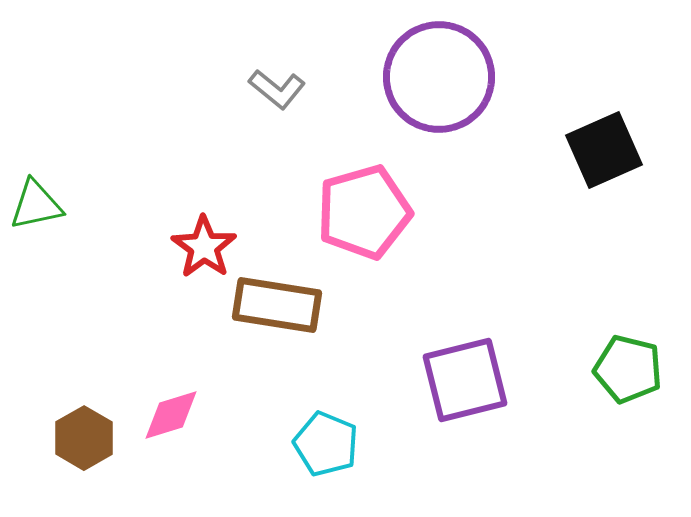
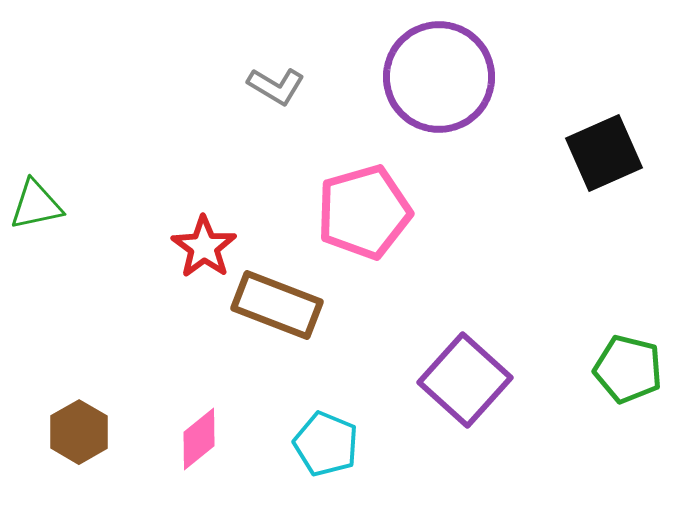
gray L-shape: moved 1 px left, 3 px up; rotated 8 degrees counterclockwise
black square: moved 3 px down
brown rectangle: rotated 12 degrees clockwise
purple square: rotated 34 degrees counterclockwise
pink diamond: moved 28 px right, 24 px down; rotated 22 degrees counterclockwise
brown hexagon: moved 5 px left, 6 px up
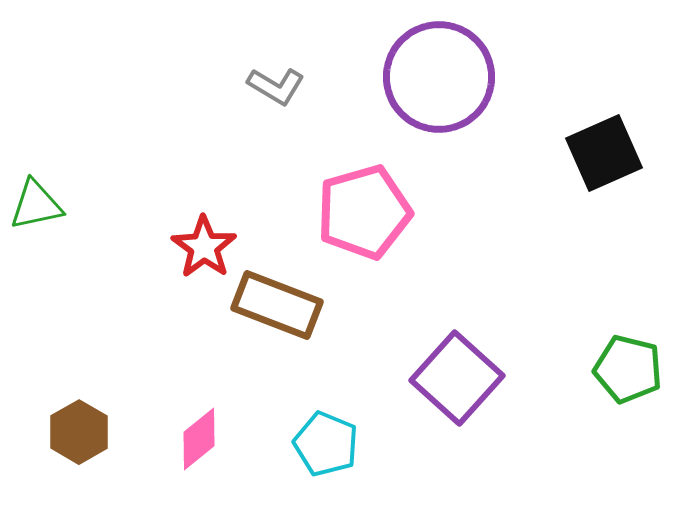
purple square: moved 8 px left, 2 px up
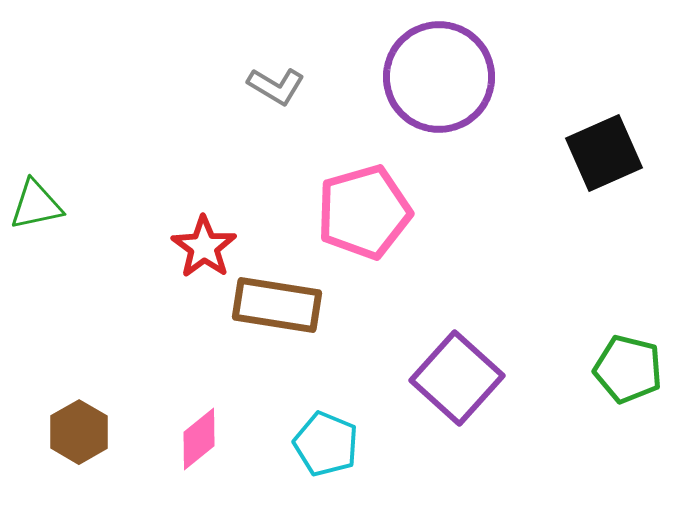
brown rectangle: rotated 12 degrees counterclockwise
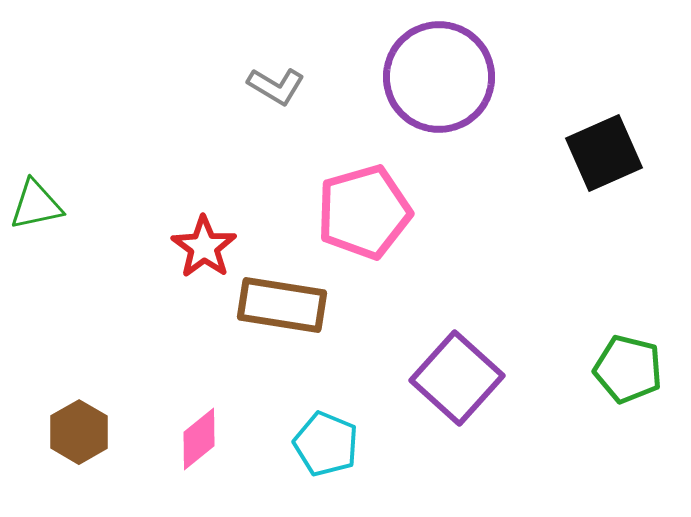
brown rectangle: moved 5 px right
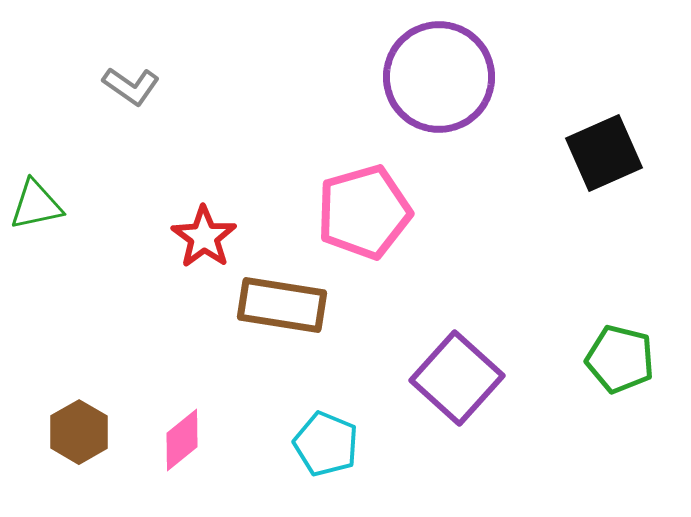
gray L-shape: moved 145 px left; rotated 4 degrees clockwise
red star: moved 10 px up
green pentagon: moved 8 px left, 10 px up
pink diamond: moved 17 px left, 1 px down
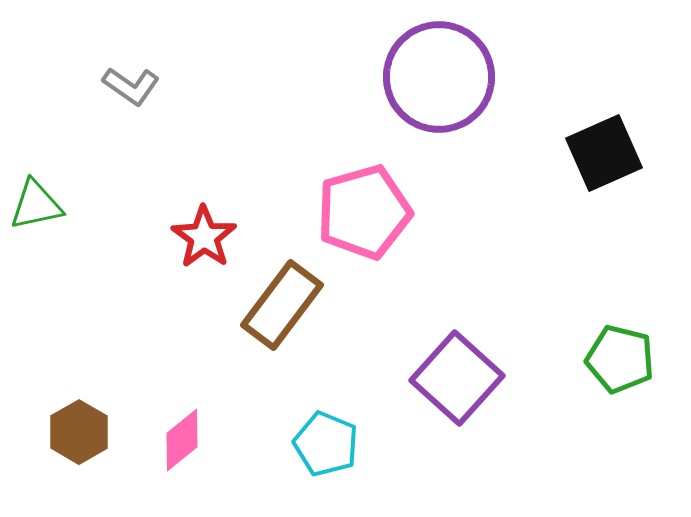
brown rectangle: rotated 62 degrees counterclockwise
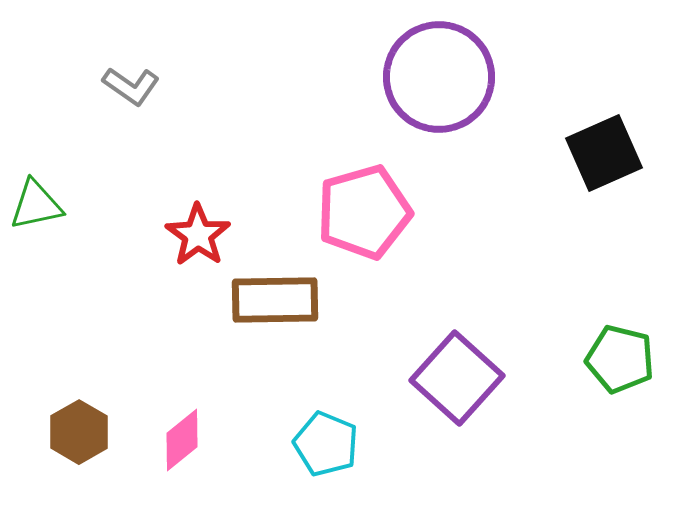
red star: moved 6 px left, 2 px up
brown rectangle: moved 7 px left, 5 px up; rotated 52 degrees clockwise
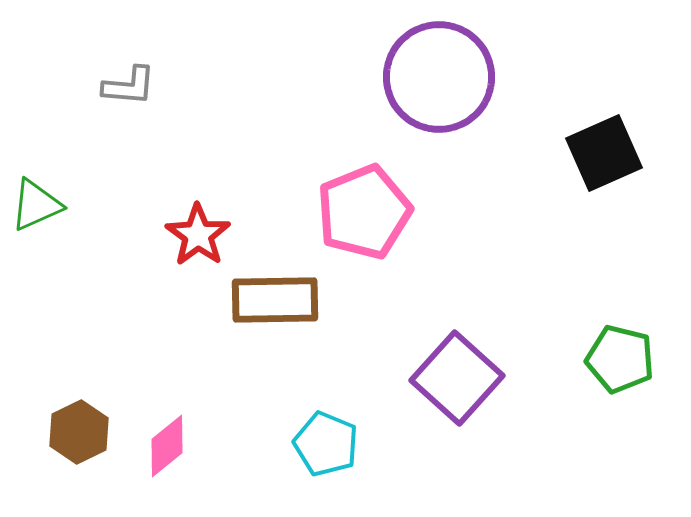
gray L-shape: moved 2 px left; rotated 30 degrees counterclockwise
green triangle: rotated 12 degrees counterclockwise
pink pentagon: rotated 6 degrees counterclockwise
brown hexagon: rotated 4 degrees clockwise
pink diamond: moved 15 px left, 6 px down
